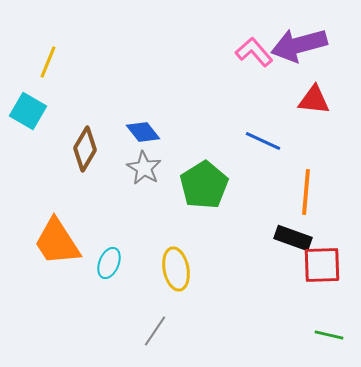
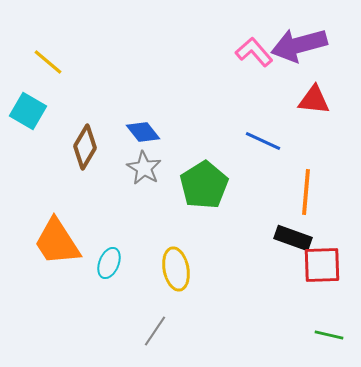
yellow line: rotated 72 degrees counterclockwise
brown diamond: moved 2 px up
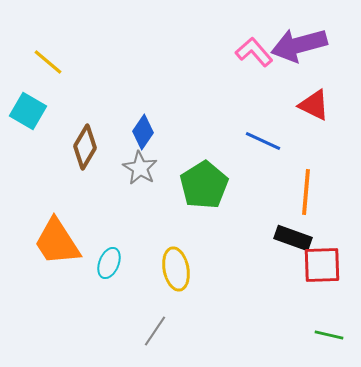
red triangle: moved 5 px down; rotated 20 degrees clockwise
blue diamond: rotated 72 degrees clockwise
gray star: moved 4 px left
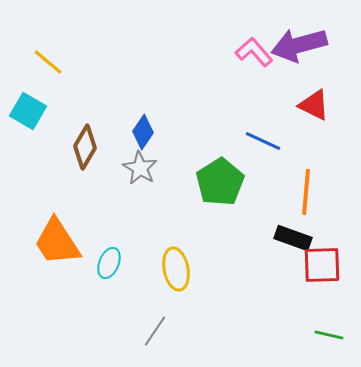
green pentagon: moved 16 px right, 3 px up
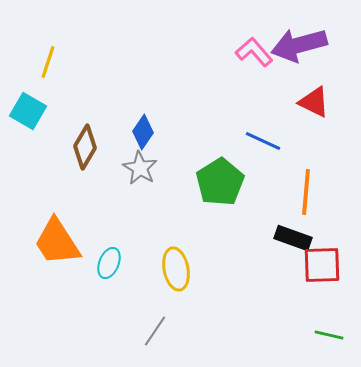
yellow line: rotated 68 degrees clockwise
red triangle: moved 3 px up
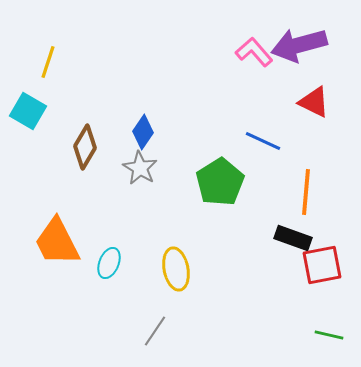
orange trapezoid: rotated 6 degrees clockwise
red square: rotated 9 degrees counterclockwise
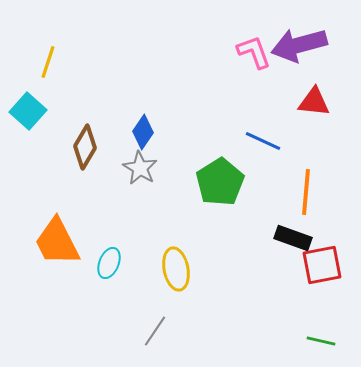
pink L-shape: rotated 21 degrees clockwise
red triangle: rotated 20 degrees counterclockwise
cyan square: rotated 12 degrees clockwise
green line: moved 8 px left, 6 px down
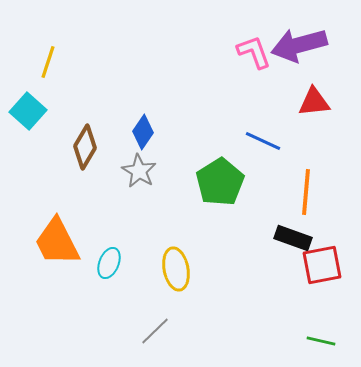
red triangle: rotated 12 degrees counterclockwise
gray star: moved 1 px left, 3 px down
gray line: rotated 12 degrees clockwise
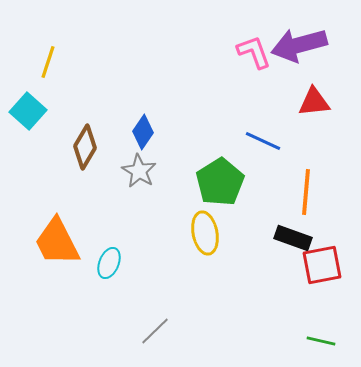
yellow ellipse: moved 29 px right, 36 px up
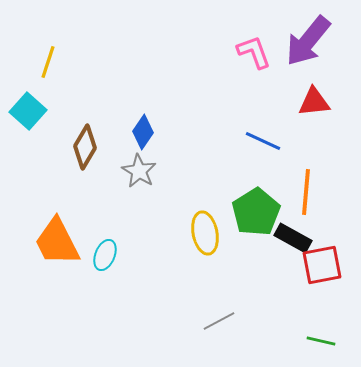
purple arrow: moved 9 px right, 4 px up; rotated 36 degrees counterclockwise
green pentagon: moved 36 px right, 30 px down
black rectangle: rotated 9 degrees clockwise
cyan ellipse: moved 4 px left, 8 px up
gray line: moved 64 px right, 10 px up; rotated 16 degrees clockwise
